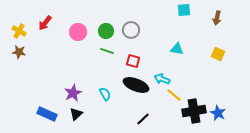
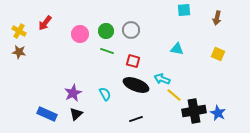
pink circle: moved 2 px right, 2 px down
black line: moved 7 px left; rotated 24 degrees clockwise
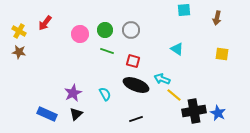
green circle: moved 1 px left, 1 px up
cyan triangle: rotated 24 degrees clockwise
yellow square: moved 4 px right; rotated 16 degrees counterclockwise
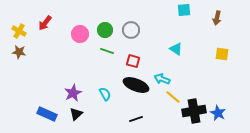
cyan triangle: moved 1 px left
yellow line: moved 1 px left, 2 px down
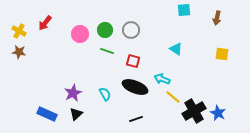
black ellipse: moved 1 px left, 2 px down
black cross: rotated 20 degrees counterclockwise
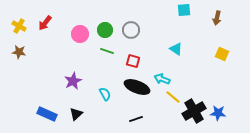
yellow cross: moved 5 px up
yellow square: rotated 16 degrees clockwise
black ellipse: moved 2 px right
purple star: moved 12 px up
blue star: rotated 21 degrees counterclockwise
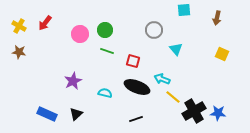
gray circle: moved 23 px right
cyan triangle: rotated 16 degrees clockwise
cyan semicircle: moved 1 px up; rotated 48 degrees counterclockwise
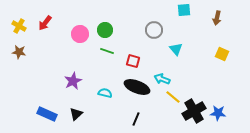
black line: rotated 48 degrees counterclockwise
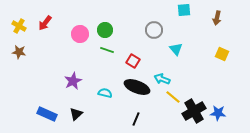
green line: moved 1 px up
red square: rotated 16 degrees clockwise
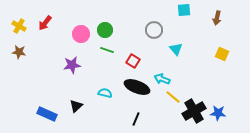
pink circle: moved 1 px right
purple star: moved 1 px left, 16 px up; rotated 18 degrees clockwise
black triangle: moved 8 px up
